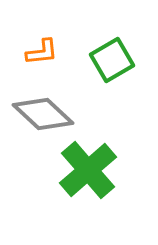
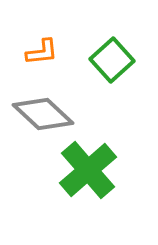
green square: rotated 12 degrees counterclockwise
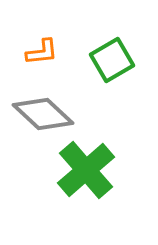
green square: rotated 12 degrees clockwise
green cross: moved 2 px left
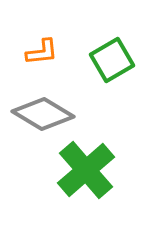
gray diamond: rotated 12 degrees counterclockwise
